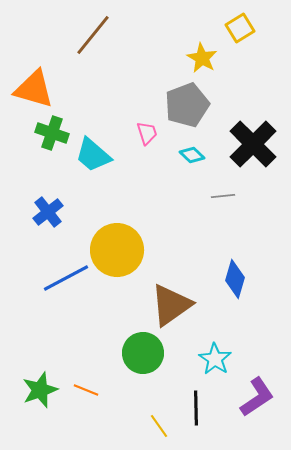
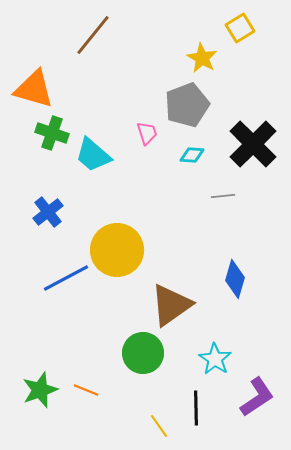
cyan diamond: rotated 40 degrees counterclockwise
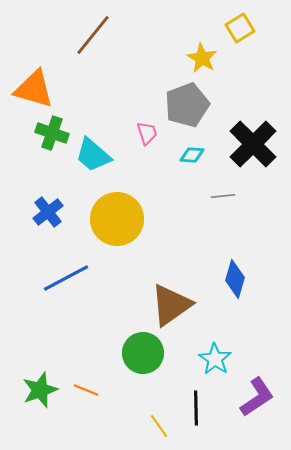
yellow circle: moved 31 px up
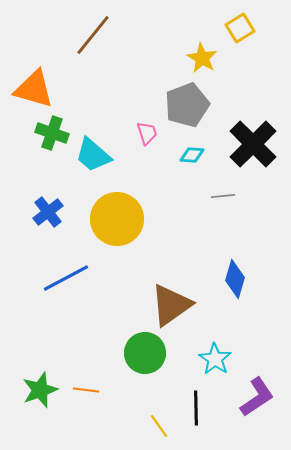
green circle: moved 2 px right
orange line: rotated 15 degrees counterclockwise
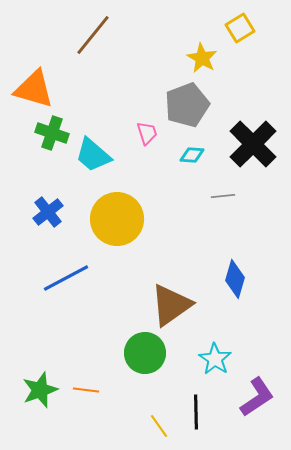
black line: moved 4 px down
